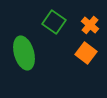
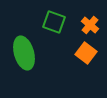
green square: rotated 15 degrees counterclockwise
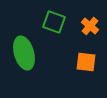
orange cross: moved 1 px down
orange square: moved 9 px down; rotated 30 degrees counterclockwise
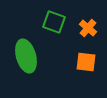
orange cross: moved 2 px left, 2 px down
green ellipse: moved 2 px right, 3 px down
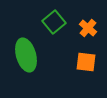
green square: rotated 30 degrees clockwise
green ellipse: moved 1 px up
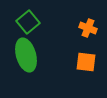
green square: moved 26 px left
orange cross: rotated 18 degrees counterclockwise
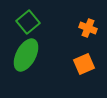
green ellipse: rotated 44 degrees clockwise
orange square: moved 2 px left, 2 px down; rotated 30 degrees counterclockwise
